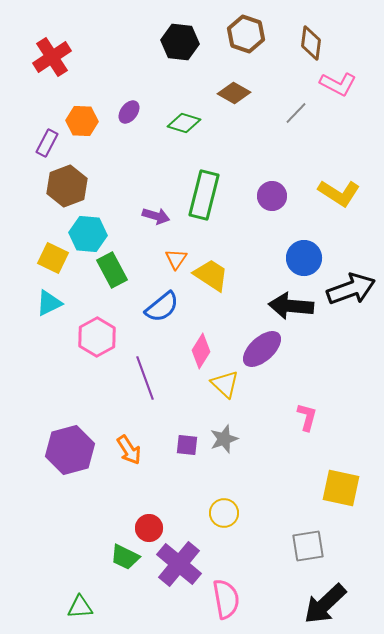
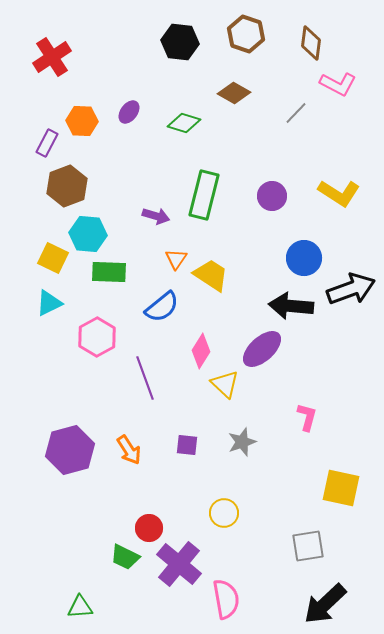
green rectangle at (112, 270): moved 3 px left, 2 px down; rotated 60 degrees counterclockwise
gray star at (224, 439): moved 18 px right, 3 px down
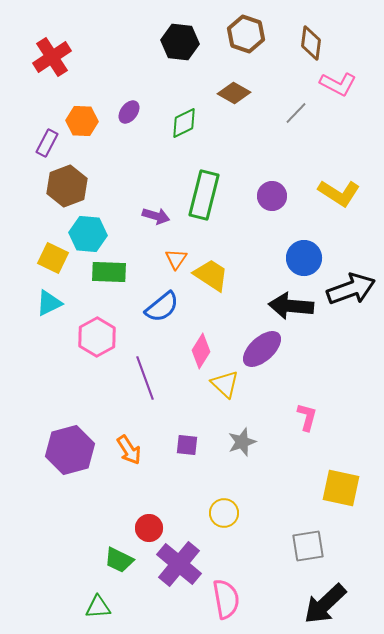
green diamond at (184, 123): rotated 44 degrees counterclockwise
green trapezoid at (125, 557): moved 6 px left, 3 px down
green triangle at (80, 607): moved 18 px right
